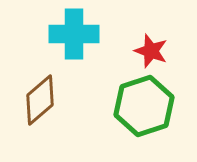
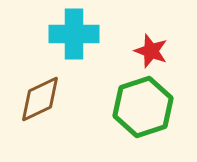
brown diamond: moved 1 px up; rotated 15 degrees clockwise
green hexagon: moved 1 px left, 1 px down
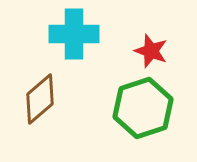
brown diamond: rotated 15 degrees counterclockwise
green hexagon: moved 1 px down
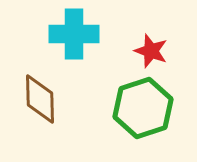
brown diamond: rotated 51 degrees counterclockwise
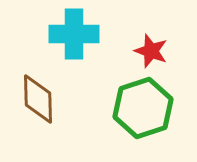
brown diamond: moved 2 px left
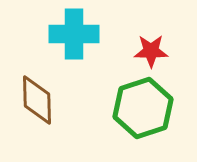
red star: rotated 20 degrees counterclockwise
brown diamond: moved 1 px left, 1 px down
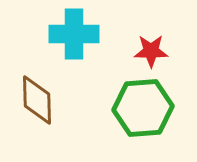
green hexagon: rotated 14 degrees clockwise
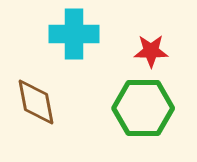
brown diamond: moved 1 px left, 2 px down; rotated 9 degrees counterclockwise
green hexagon: rotated 4 degrees clockwise
